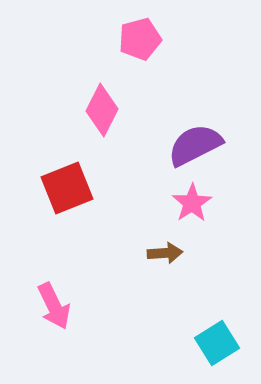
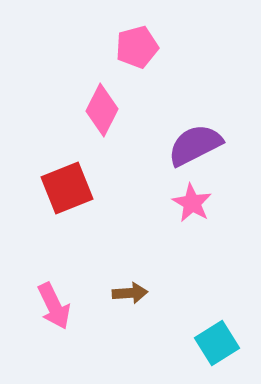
pink pentagon: moved 3 px left, 8 px down
pink star: rotated 9 degrees counterclockwise
brown arrow: moved 35 px left, 40 px down
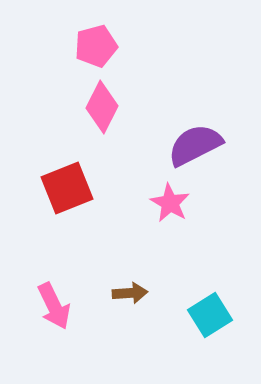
pink pentagon: moved 41 px left, 1 px up
pink diamond: moved 3 px up
pink star: moved 22 px left
cyan square: moved 7 px left, 28 px up
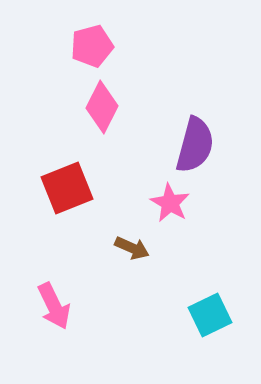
pink pentagon: moved 4 px left
purple semicircle: rotated 132 degrees clockwise
brown arrow: moved 2 px right, 45 px up; rotated 28 degrees clockwise
cyan square: rotated 6 degrees clockwise
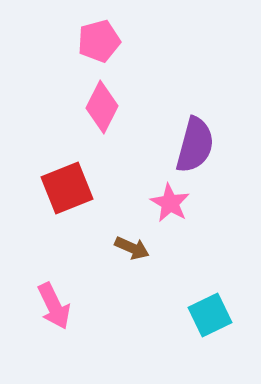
pink pentagon: moved 7 px right, 5 px up
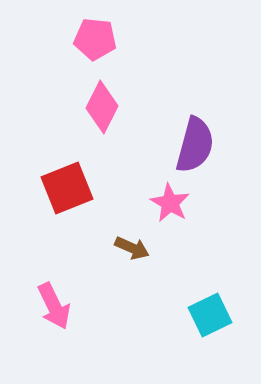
pink pentagon: moved 4 px left, 2 px up; rotated 21 degrees clockwise
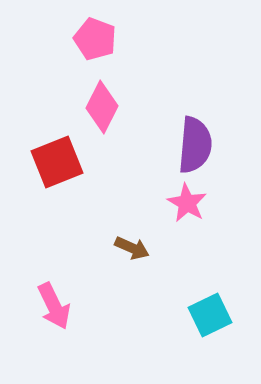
pink pentagon: rotated 15 degrees clockwise
purple semicircle: rotated 10 degrees counterclockwise
red square: moved 10 px left, 26 px up
pink star: moved 17 px right
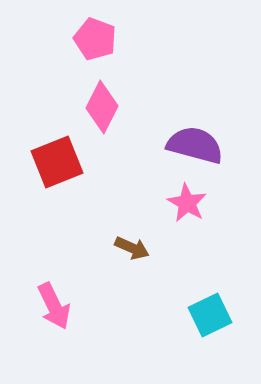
purple semicircle: rotated 80 degrees counterclockwise
